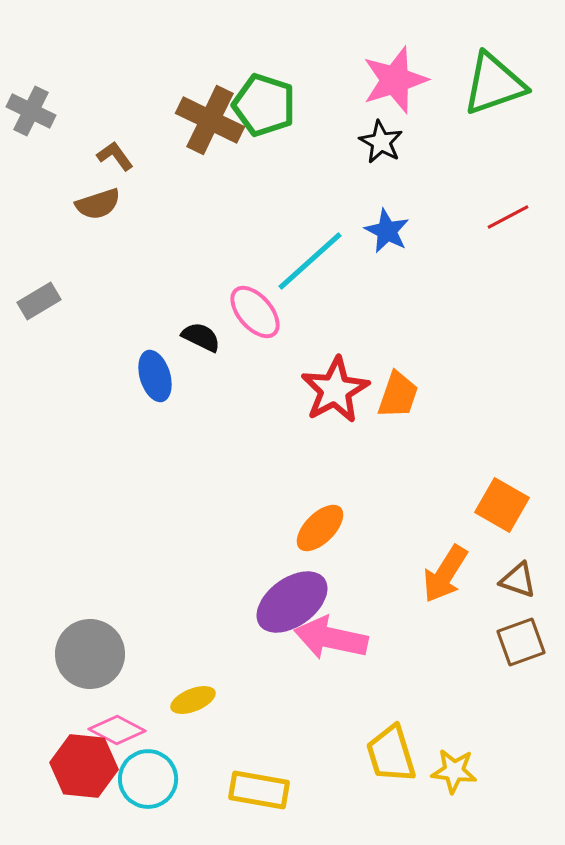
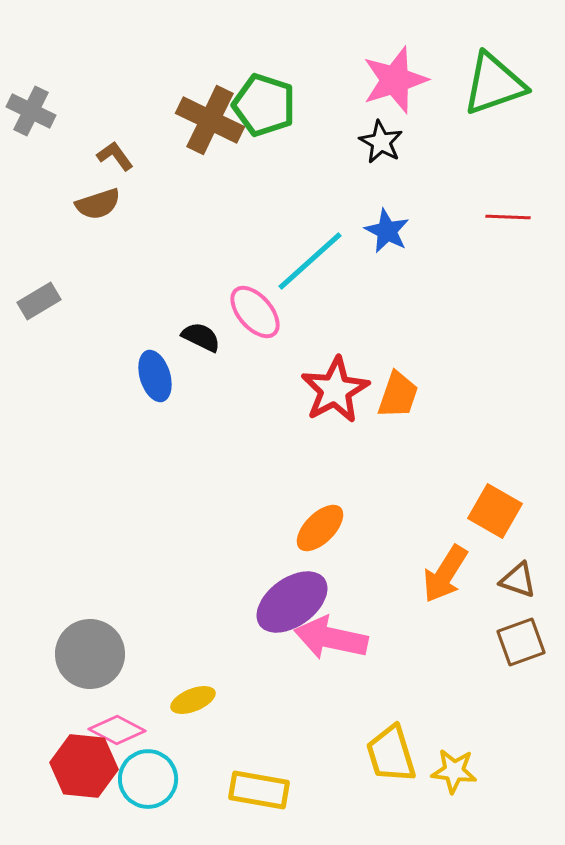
red line: rotated 30 degrees clockwise
orange square: moved 7 px left, 6 px down
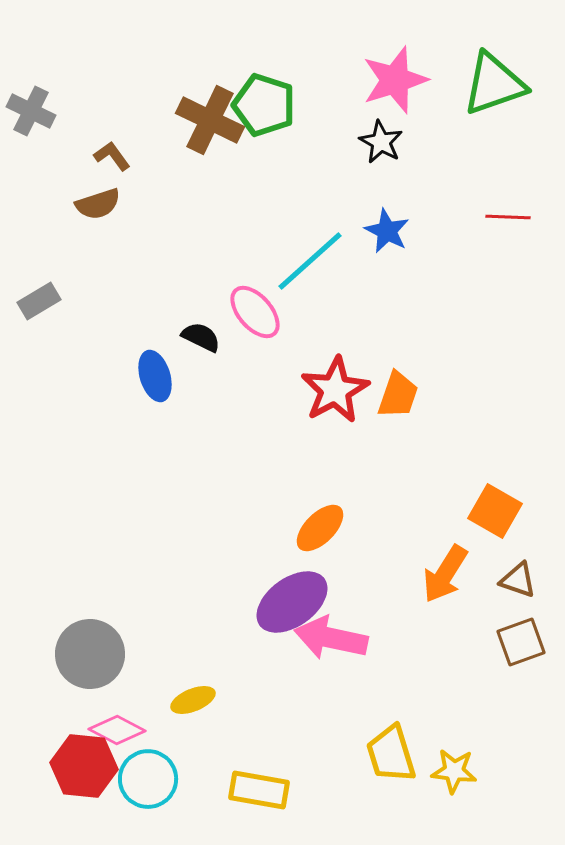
brown L-shape: moved 3 px left
